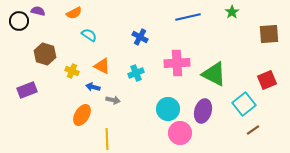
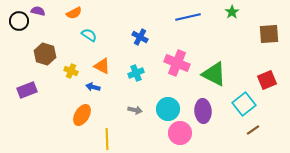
pink cross: rotated 25 degrees clockwise
yellow cross: moved 1 px left
gray arrow: moved 22 px right, 10 px down
purple ellipse: rotated 20 degrees counterclockwise
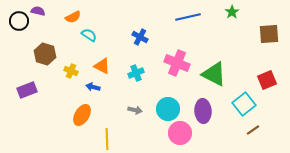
orange semicircle: moved 1 px left, 4 px down
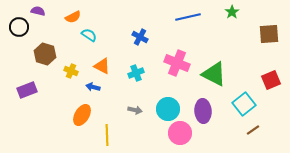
black circle: moved 6 px down
red square: moved 4 px right
yellow line: moved 4 px up
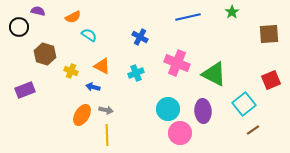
purple rectangle: moved 2 px left
gray arrow: moved 29 px left
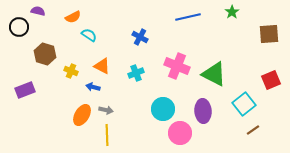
pink cross: moved 3 px down
cyan circle: moved 5 px left
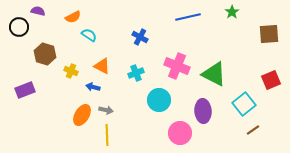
cyan circle: moved 4 px left, 9 px up
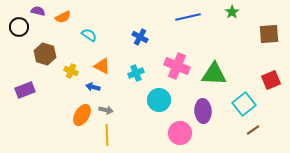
orange semicircle: moved 10 px left
green triangle: rotated 24 degrees counterclockwise
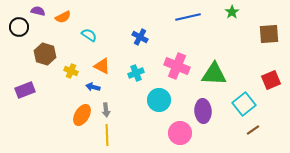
gray arrow: rotated 72 degrees clockwise
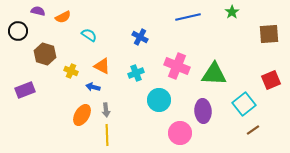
black circle: moved 1 px left, 4 px down
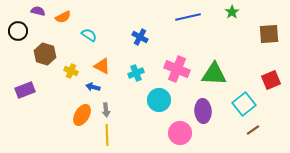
pink cross: moved 3 px down
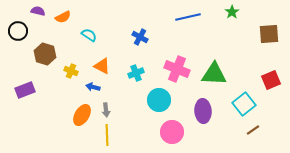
pink circle: moved 8 px left, 1 px up
